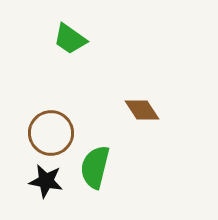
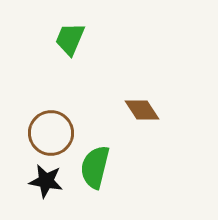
green trapezoid: rotated 78 degrees clockwise
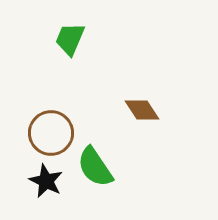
green semicircle: rotated 48 degrees counterclockwise
black star: rotated 16 degrees clockwise
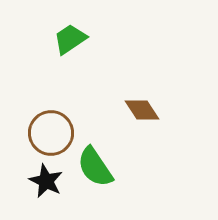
green trapezoid: rotated 33 degrees clockwise
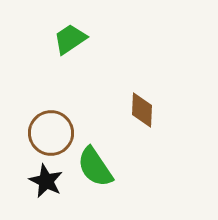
brown diamond: rotated 36 degrees clockwise
